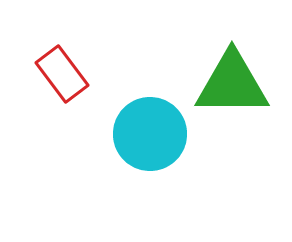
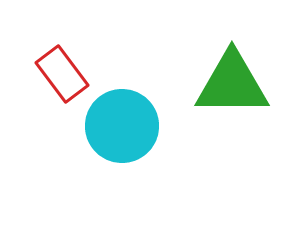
cyan circle: moved 28 px left, 8 px up
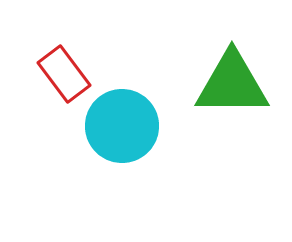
red rectangle: moved 2 px right
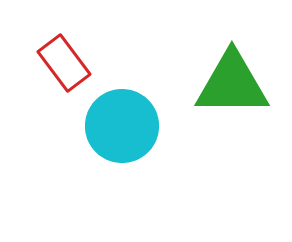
red rectangle: moved 11 px up
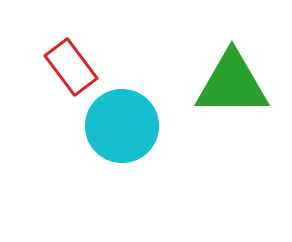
red rectangle: moved 7 px right, 4 px down
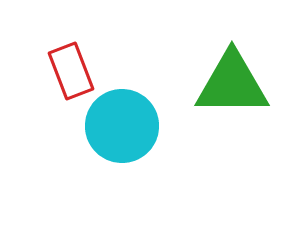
red rectangle: moved 4 px down; rotated 16 degrees clockwise
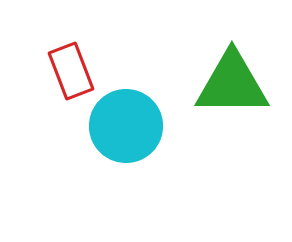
cyan circle: moved 4 px right
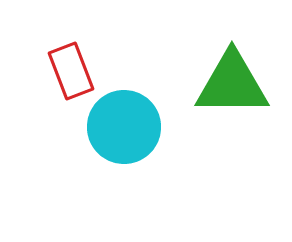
cyan circle: moved 2 px left, 1 px down
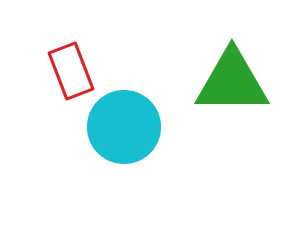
green triangle: moved 2 px up
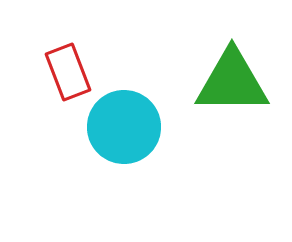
red rectangle: moved 3 px left, 1 px down
